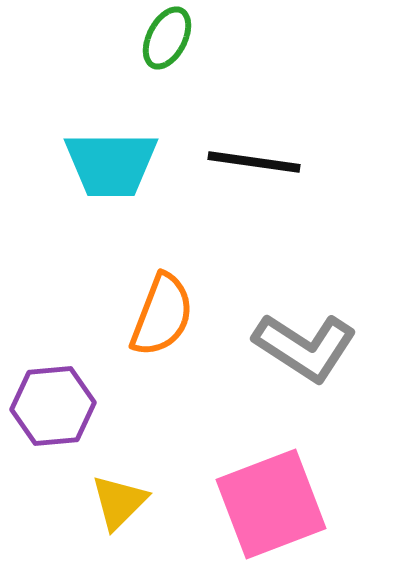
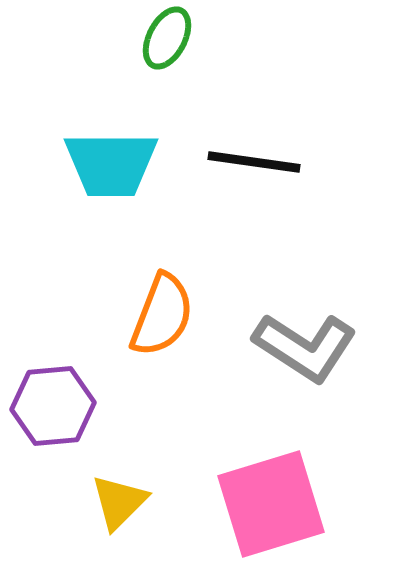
pink square: rotated 4 degrees clockwise
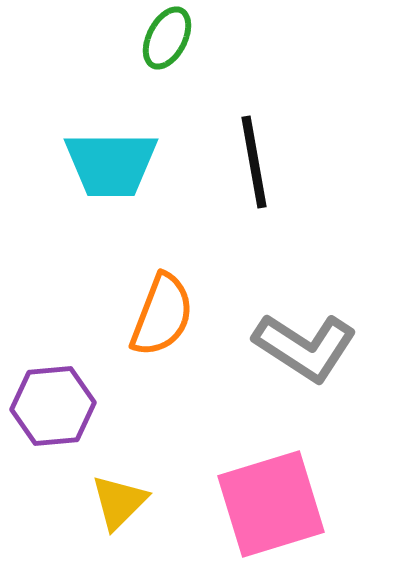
black line: rotated 72 degrees clockwise
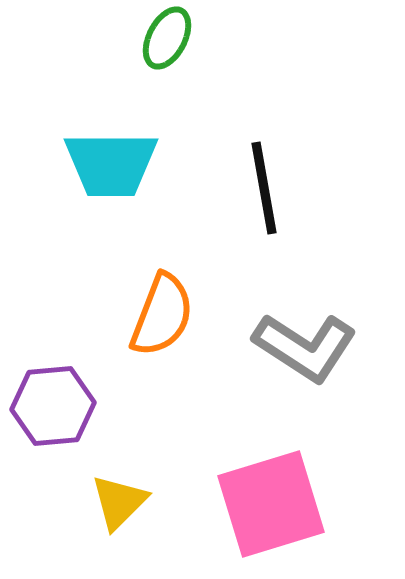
black line: moved 10 px right, 26 px down
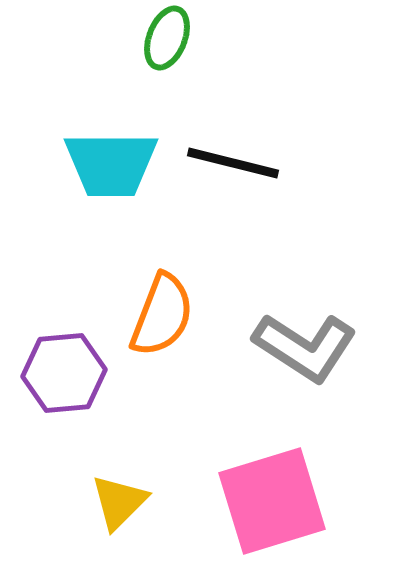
green ellipse: rotated 6 degrees counterclockwise
black line: moved 31 px left, 25 px up; rotated 66 degrees counterclockwise
purple hexagon: moved 11 px right, 33 px up
pink square: moved 1 px right, 3 px up
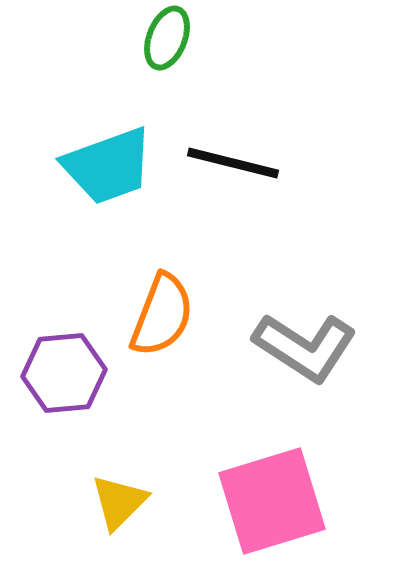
cyan trapezoid: moved 3 px left, 2 px down; rotated 20 degrees counterclockwise
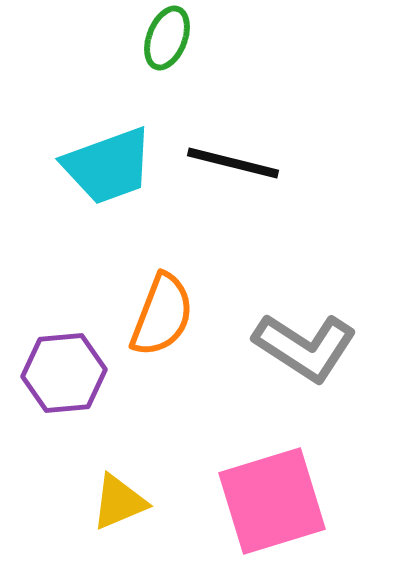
yellow triangle: rotated 22 degrees clockwise
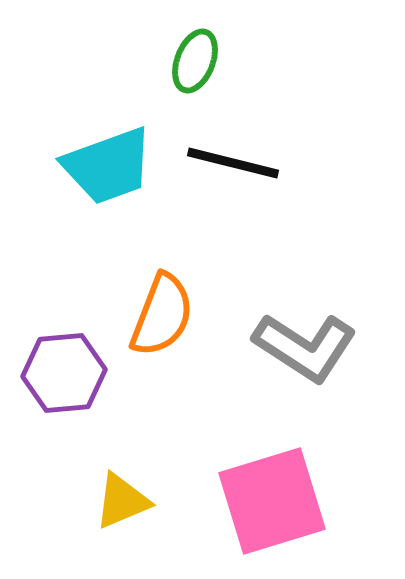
green ellipse: moved 28 px right, 23 px down
yellow triangle: moved 3 px right, 1 px up
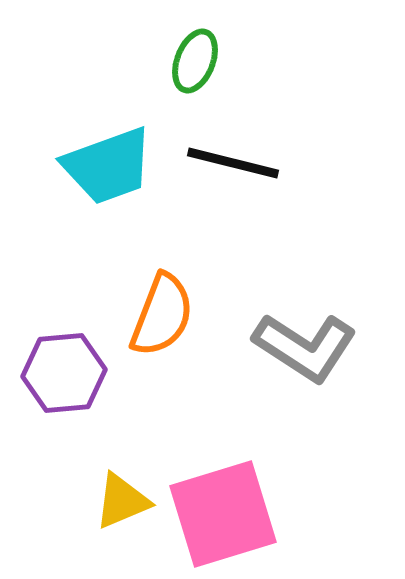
pink square: moved 49 px left, 13 px down
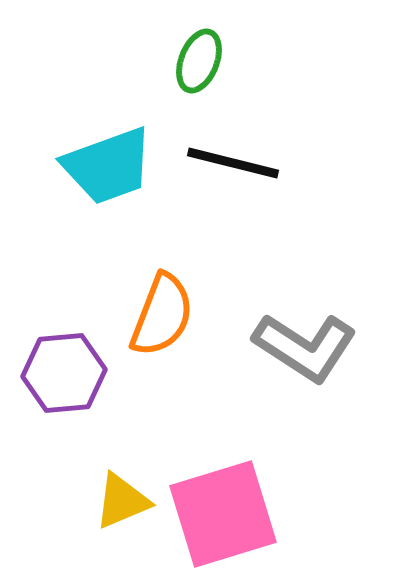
green ellipse: moved 4 px right
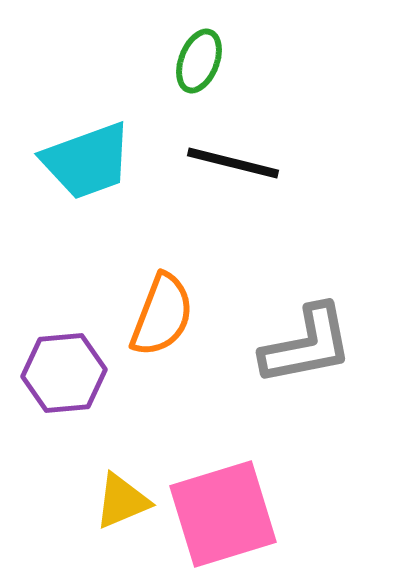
cyan trapezoid: moved 21 px left, 5 px up
gray L-shape: moved 2 px right, 2 px up; rotated 44 degrees counterclockwise
